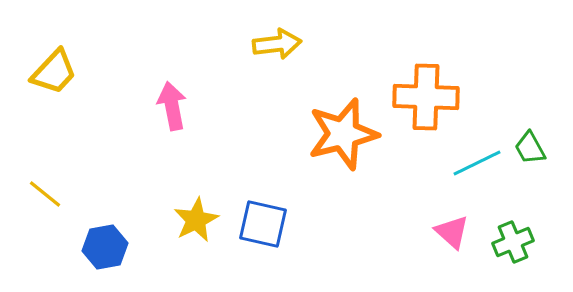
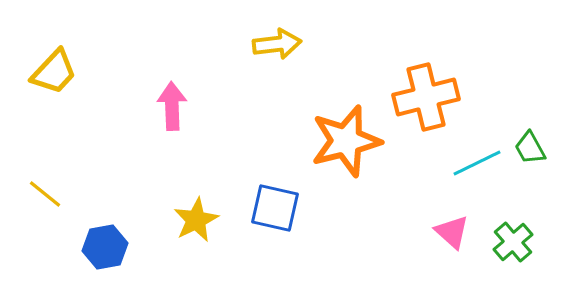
orange cross: rotated 16 degrees counterclockwise
pink arrow: rotated 9 degrees clockwise
orange star: moved 3 px right, 7 px down
blue square: moved 12 px right, 16 px up
green cross: rotated 18 degrees counterclockwise
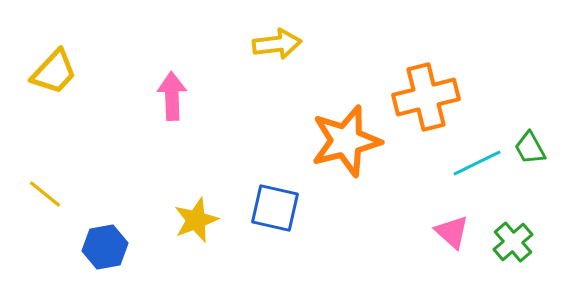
pink arrow: moved 10 px up
yellow star: rotated 6 degrees clockwise
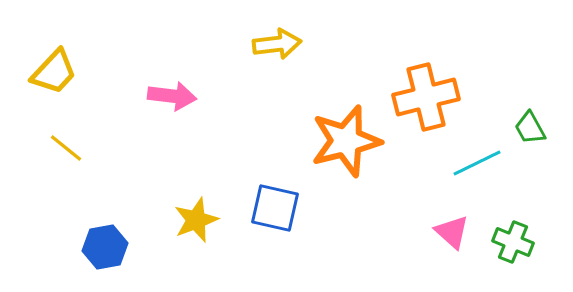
pink arrow: rotated 99 degrees clockwise
green trapezoid: moved 20 px up
yellow line: moved 21 px right, 46 px up
green cross: rotated 27 degrees counterclockwise
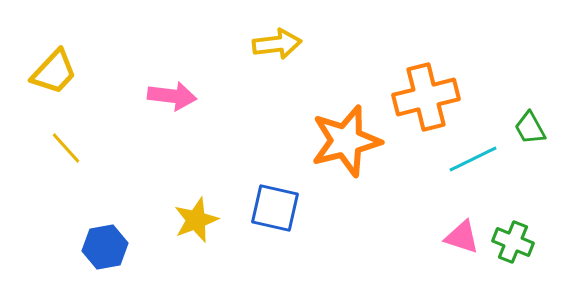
yellow line: rotated 9 degrees clockwise
cyan line: moved 4 px left, 4 px up
pink triangle: moved 10 px right, 5 px down; rotated 24 degrees counterclockwise
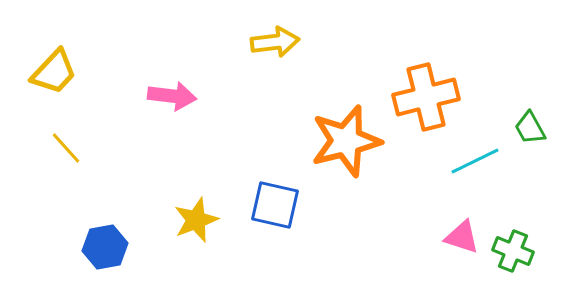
yellow arrow: moved 2 px left, 2 px up
cyan line: moved 2 px right, 2 px down
blue square: moved 3 px up
green cross: moved 9 px down
